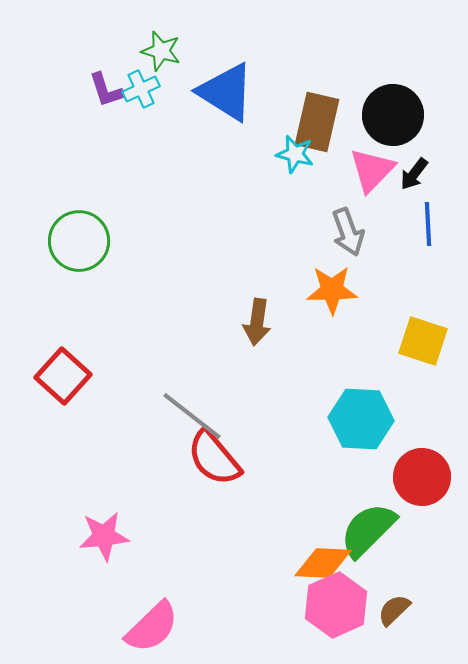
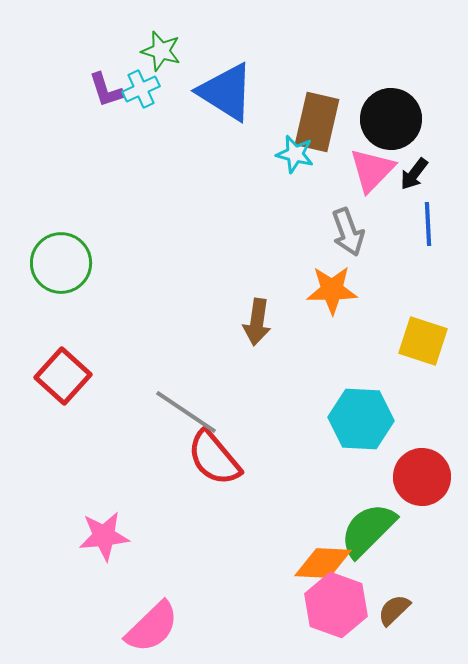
black circle: moved 2 px left, 4 px down
green circle: moved 18 px left, 22 px down
gray line: moved 6 px left, 4 px up; rotated 4 degrees counterclockwise
pink hexagon: rotated 16 degrees counterclockwise
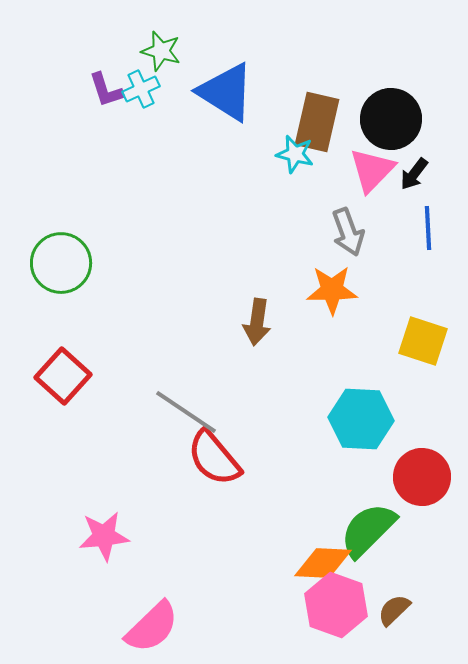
blue line: moved 4 px down
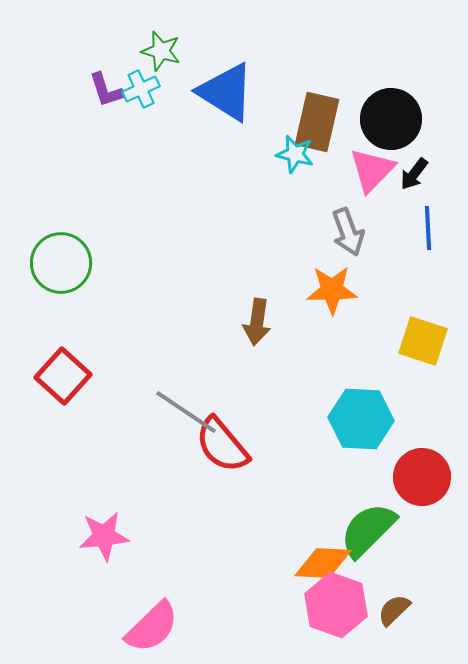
red semicircle: moved 8 px right, 13 px up
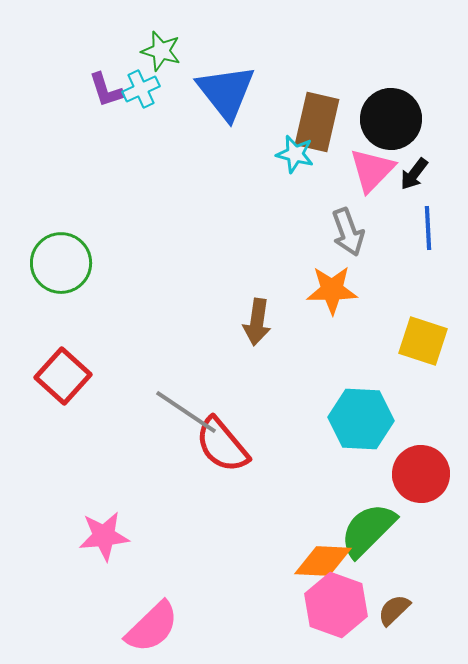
blue triangle: rotated 20 degrees clockwise
red circle: moved 1 px left, 3 px up
orange diamond: moved 2 px up
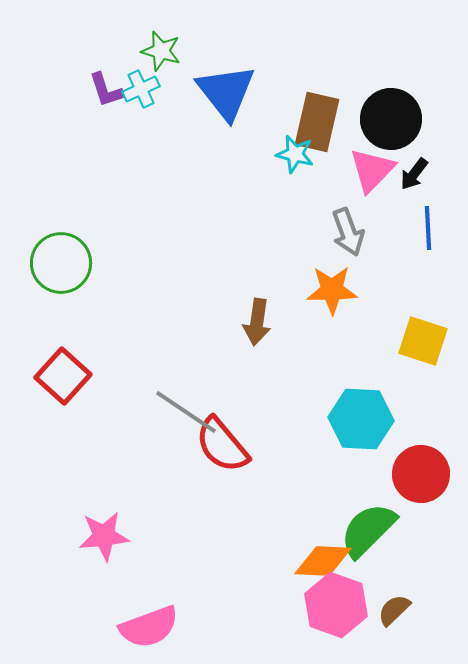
pink semicircle: moved 3 px left; rotated 24 degrees clockwise
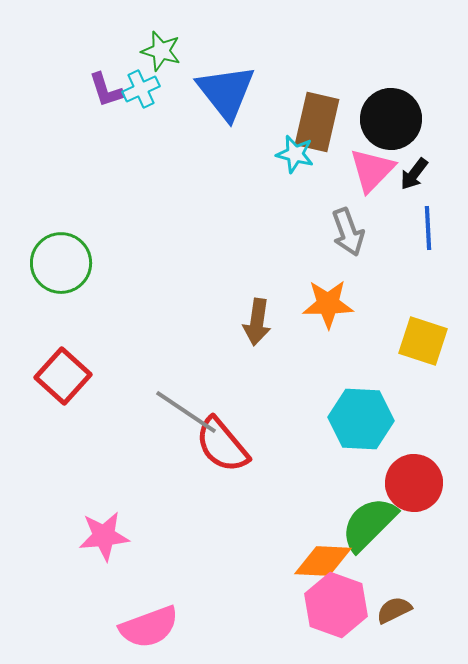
orange star: moved 4 px left, 14 px down
red circle: moved 7 px left, 9 px down
green semicircle: moved 1 px right, 6 px up
brown semicircle: rotated 18 degrees clockwise
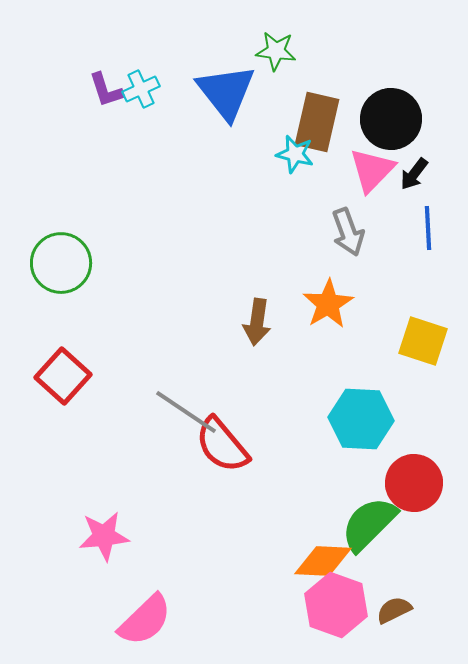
green star: moved 115 px right; rotated 9 degrees counterclockwise
orange star: rotated 30 degrees counterclockwise
pink semicircle: moved 4 px left, 7 px up; rotated 24 degrees counterclockwise
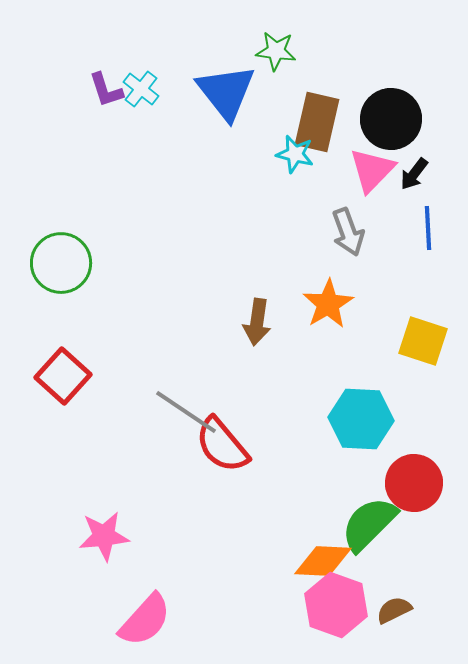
cyan cross: rotated 27 degrees counterclockwise
pink semicircle: rotated 4 degrees counterclockwise
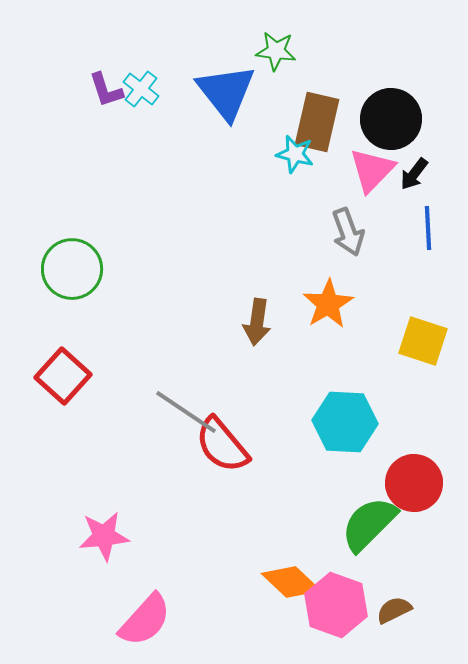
green circle: moved 11 px right, 6 px down
cyan hexagon: moved 16 px left, 3 px down
orange diamond: moved 32 px left, 21 px down; rotated 40 degrees clockwise
